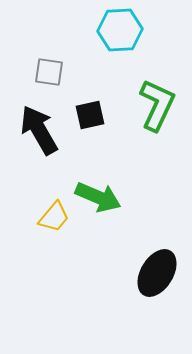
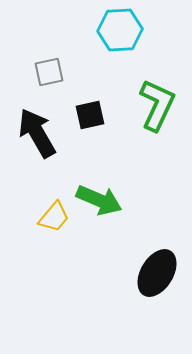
gray square: rotated 20 degrees counterclockwise
black arrow: moved 2 px left, 3 px down
green arrow: moved 1 px right, 3 px down
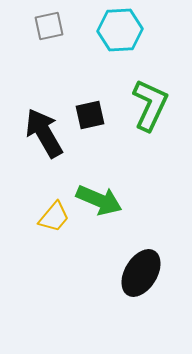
gray square: moved 46 px up
green L-shape: moved 7 px left
black arrow: moved 7 px right
black ellipse: moved 16 px left
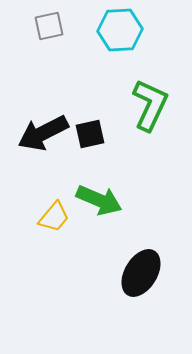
black square: moved 19 px down
black arrow: moved 1 px left; rotated 87 degrees counterclockwise
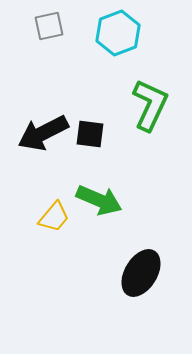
cyan hexagon: moved 2 px left, 3 px down; rotated 18 degrees counterclockwise
black square: rotated 20 degrees clockwise
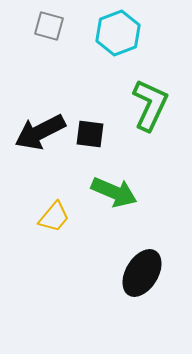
gray square: rotated 28 degrees clockwise
black arrow: moved 3 px left, 1 px up
green arrow: moved 15 px right, 8 px up
black ellipse: moved 1 px right
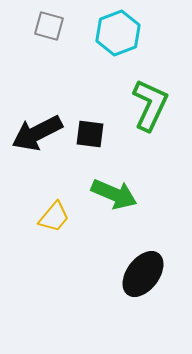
black arrow: moved 3 px left, 1 px down
green arrow: moved 2 px down
black ellipse: moved 1 px right, 1 px down; rotated 6 degrees clockwise
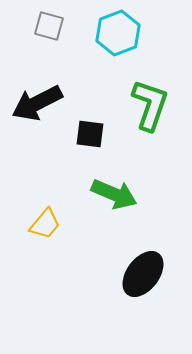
green L-shape: rotated 6 degrees counterclockwise
black arrow: moved 30 px up
yellow trapezoid: moved 9 px left, 7 px down
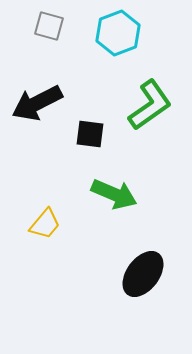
green L-shape: rotated 36 degrees clockwise
